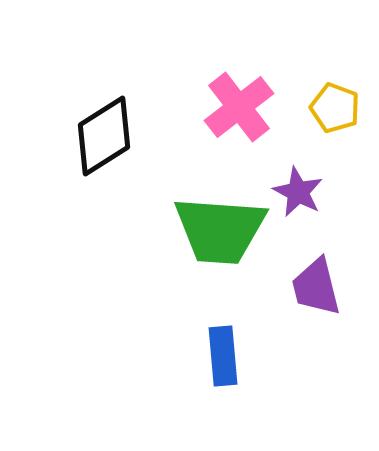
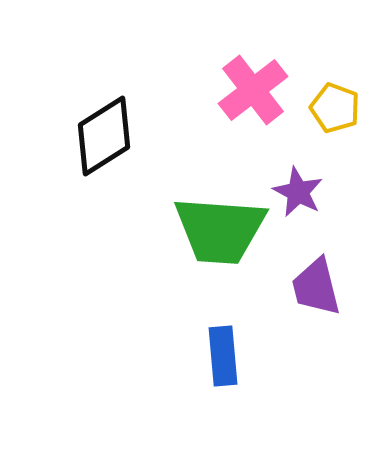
pink cross: moved 14 px right, 17 px up
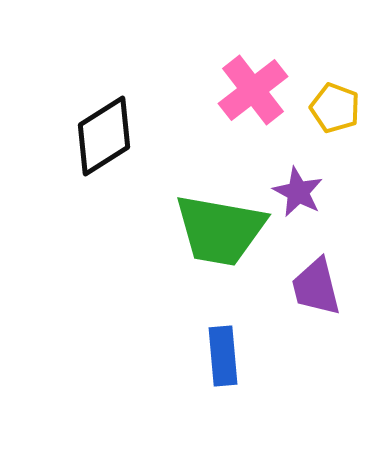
green trapezoid: rotated 6 degrees clockwise
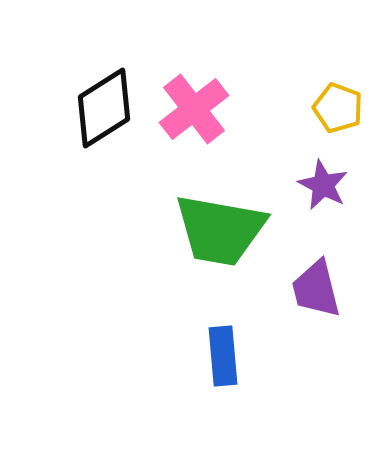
pink cross: moved 59 px left, 19 px down
yellow pentagon: moved 3 px right
black diamond: moved 28 px up
purple star: moved 25 px right, 7 px up
purple trapezoid: moved 2 px down
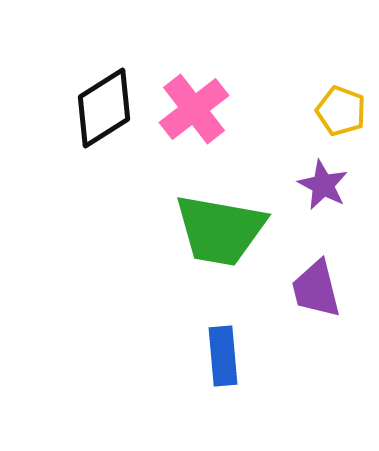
yellow pentagon: moved 3 px right, 3 px down
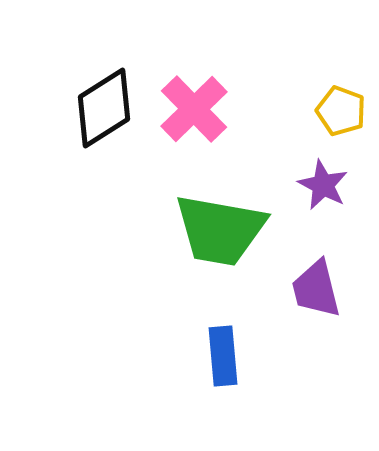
pink cross: rotated 6 degrees counterclockwise
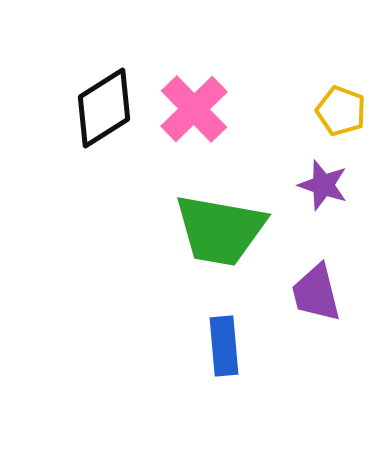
purple star: rotated 9 degrees counterclockwise
purple trapezoid: moved 4 px down
blue rectangle: moved 1 px right, 10 px up
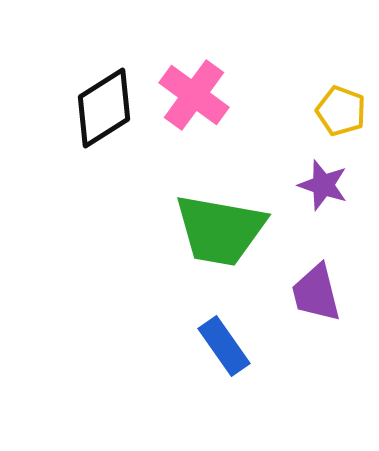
pink cross: moved 14 px up; rotated 10 degrees counterclockwise
blue rectangle: rotated 30 degrees counterclockwise
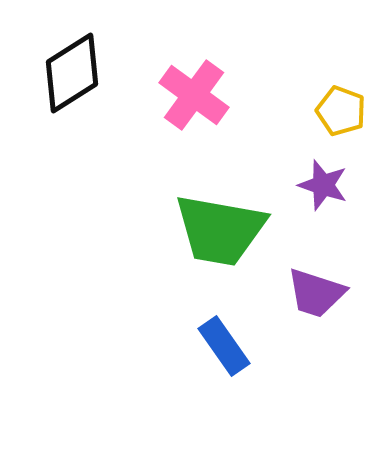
black diamond: moved 32 px left, 35 px up
purple trapezoid: rotated 58 degrees counterclockwise
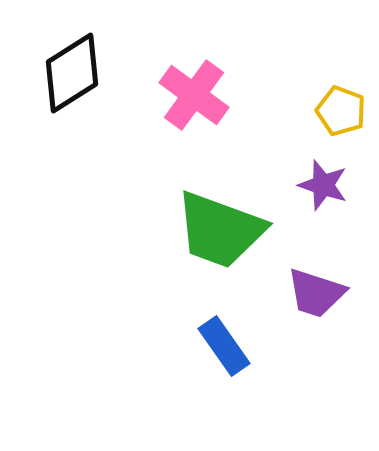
green trapezoid: rotated 10 degrees clockwise
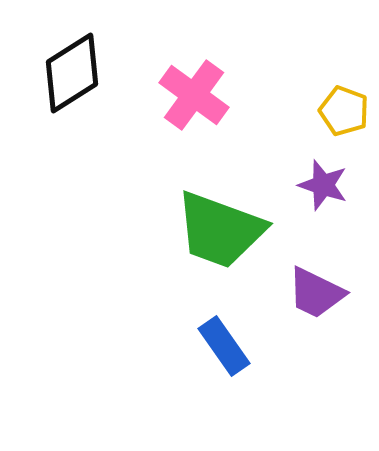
yellow pentagon: moved 3 px right
purple trapezoid: rotated 8 degrees clockwise
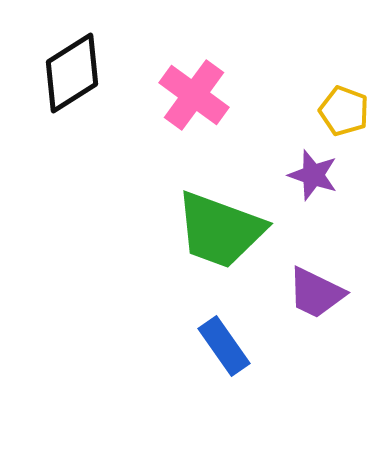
purple star: moved 10 px left, 10 px up
